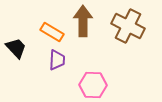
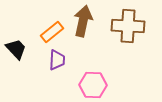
brown arrow: rotated 12 degrees clockwise
brown cross: rotated 24 degrees counterclockwise
orange rectangle: rotated 70 degrees counterclockwise
black trapezoid: moved 1 px down
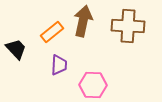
purple trapezoid: moved 2 px right, 5 px down
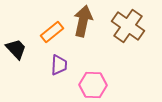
brown cross: rotated 32 degrees clockwise
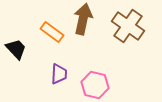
brown arrow: moved 2 px up
orange rectangle: rotated 75 degrees clockwise
purple trapezoid: moved 9 px down
pink hexagon: moved 2 px right; rotated 12 degrees clockwise
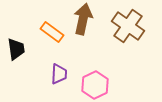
black trapezoid: rotated 35 degrees clockwise
pink hexagon: rotated 20 degrees clockwise
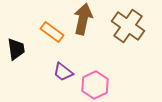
purple trapezoid: moved 4 px right, 2 px up; rotated 125 degrees clockwise
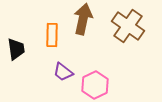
orange rectangle: moved 3 px down; rotated 55 degrees clockwise
